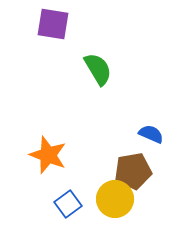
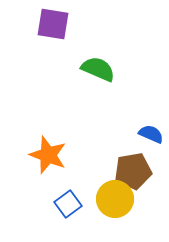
green semicircle: rotated 36 degrees counterclockwise
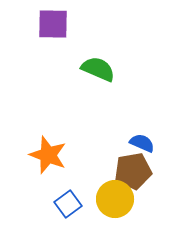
purple square: rotated 8 degrees counterclockwise
blue semicircle: moved 9 px left, 9 px down
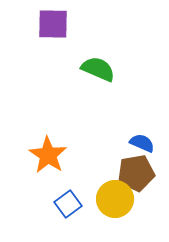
orange star: rotated 12 degrees clockwise
brown pentagon: moved 3 px right, 2 px down
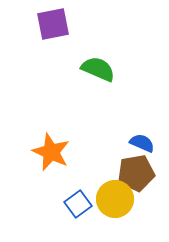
purple square: rotated 12 degrees counterclockwise
orange star: moved 3 px right, 3 px up; rotated 9 degrees counterclockwise
blue square: moved 10 px right
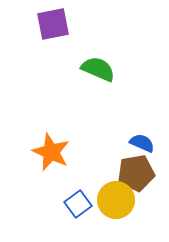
yellow circle: moved 1 px right, 1 px down
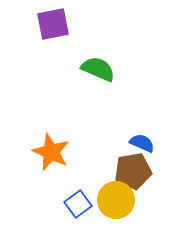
brown pentagon: moved 3 px left, 2 px up
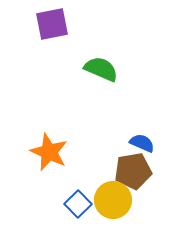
purple square: moved 1 px left
green semicircle: moved 3 px right
orange star: moved 2 px left
yellow circle: moved 3 px left
blue square: rotated 8 degrees counterclockwise
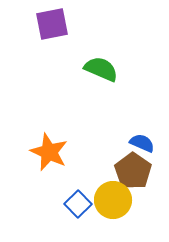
brown pentagon: rotated 27 degrees counterclockwise
